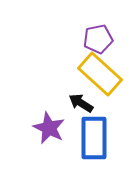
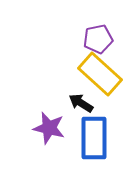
purple star: rotated 12 degrees counterclockwise
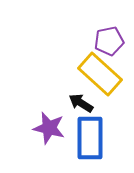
purple pentagon: moved 11 px right, 2 px down
blue rectangle: moved 4 px left
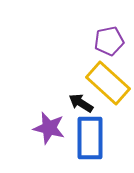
yellow rectangle: moved 8 px right, 9 px down
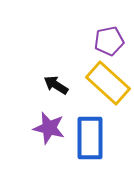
black arrow: moved 25 px left, 18 px up
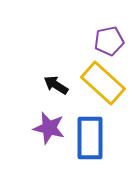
yellow rectangle: moved 5 px left
